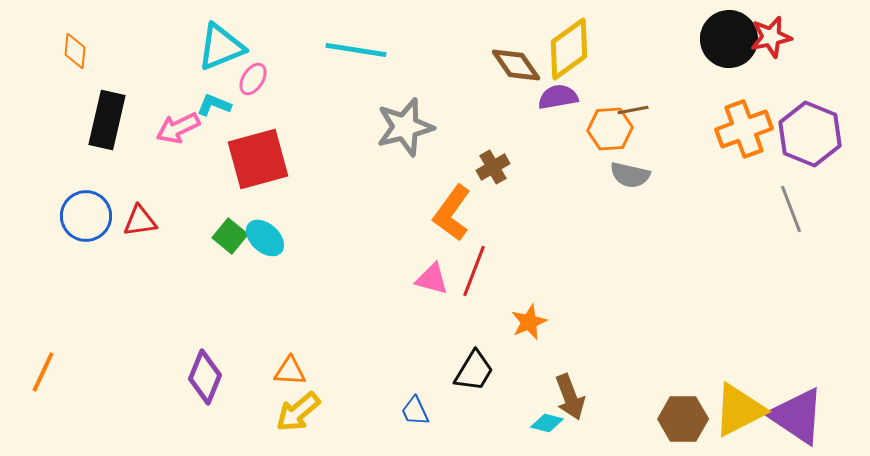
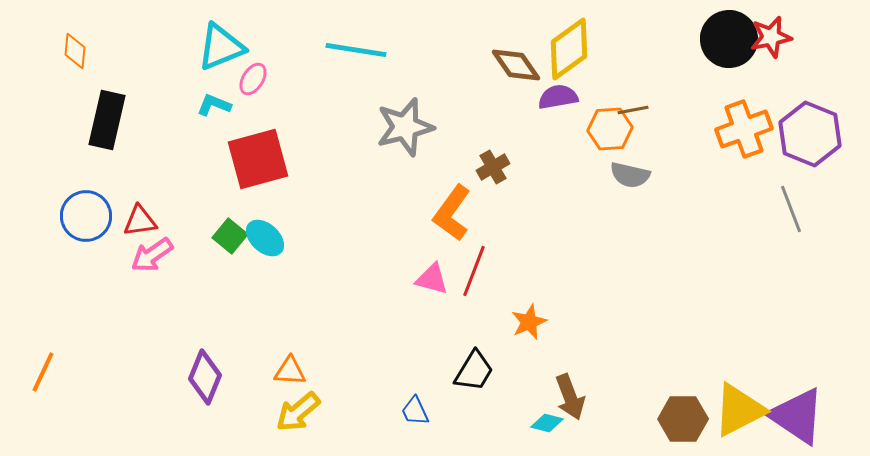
pink arrow: moved 26 px left, 127 px down; rotated 9 degrees counterclockwise
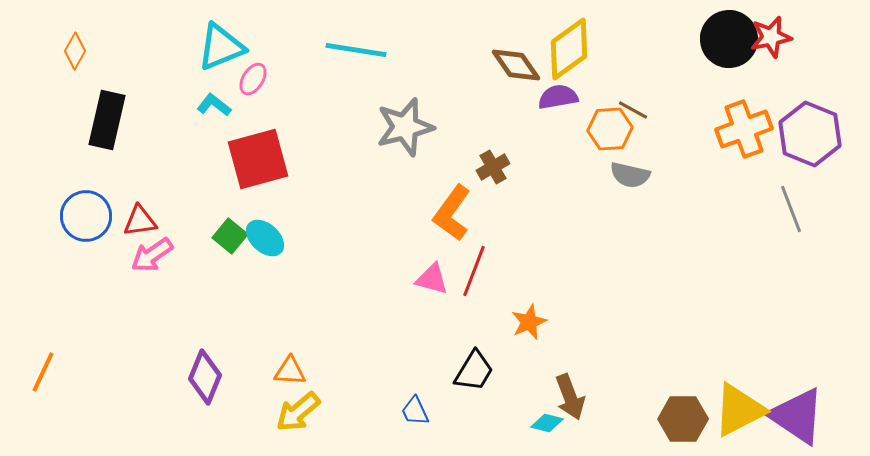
orange diamond: rotated 24 degrees clockwise
cyan L-shape: rotated 16 degrees clockwise
brown line: rotated 40 degrees clockwise
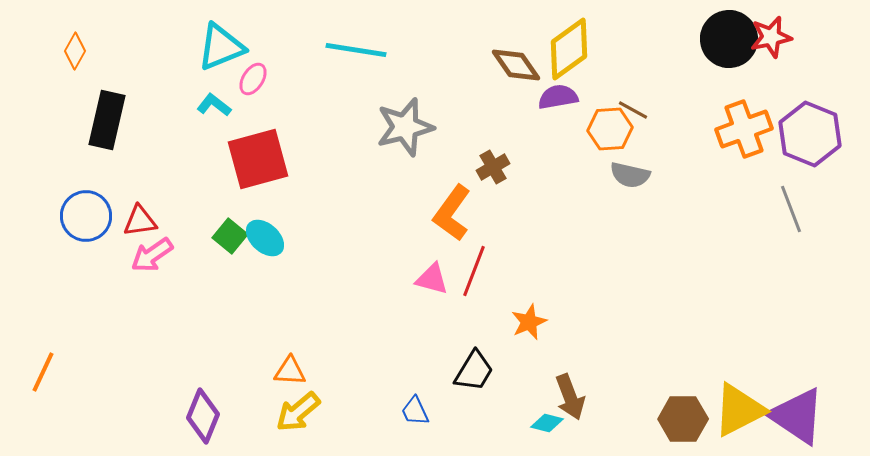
purple diamond: moved 2 px left, 39 px down
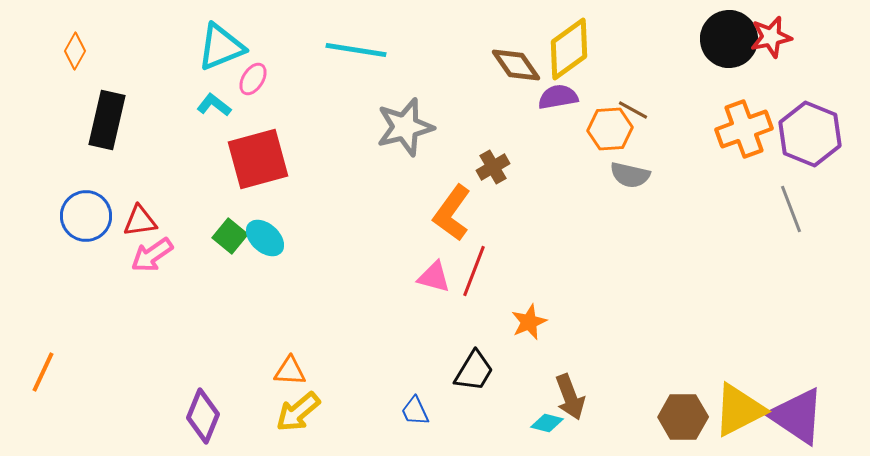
pink triangle: moved 2 px right, 2 px up
brown hexagon: moved 2 px up
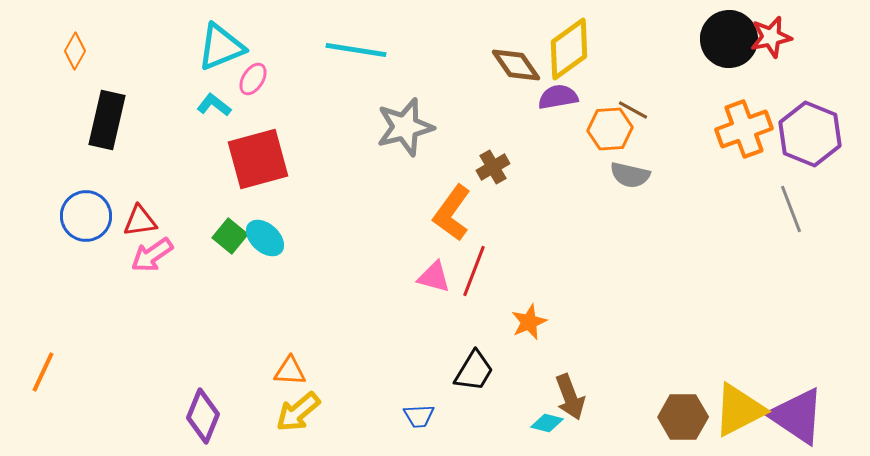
blue trapezoid: moved 4 px right, 5 px down; rotated 68 degrees counterclockwise
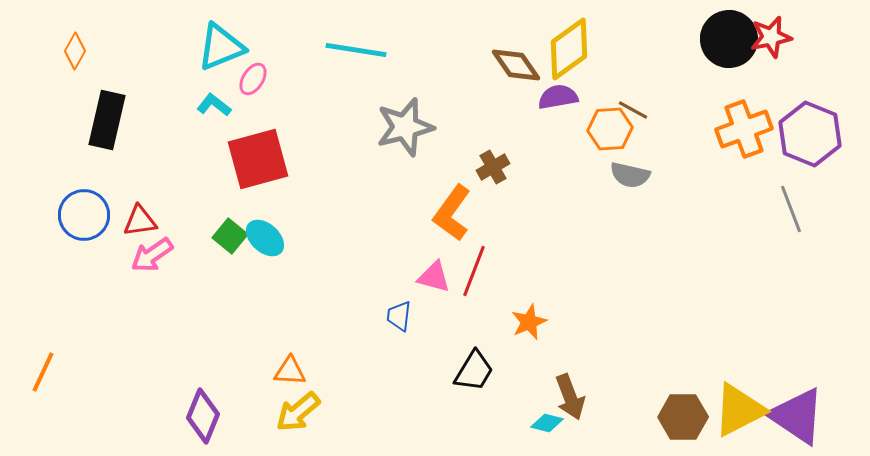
blue circle: moved 2 px left, 1 px up
blue trapezoid: moved 20 px left, 100 px up; rotated 100 degrees clockwise
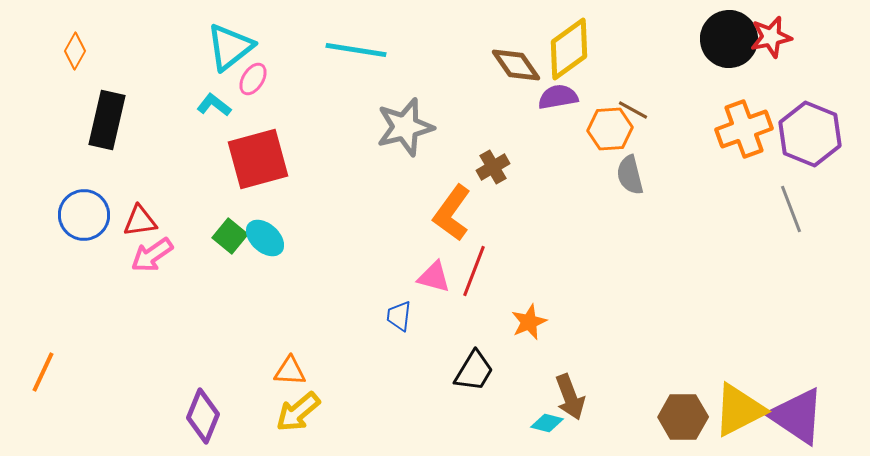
cyan triangle: moved 9 px right; rotated 16 degrees counterclockwise
gray semicircle: rotated 63 degrees clockwise
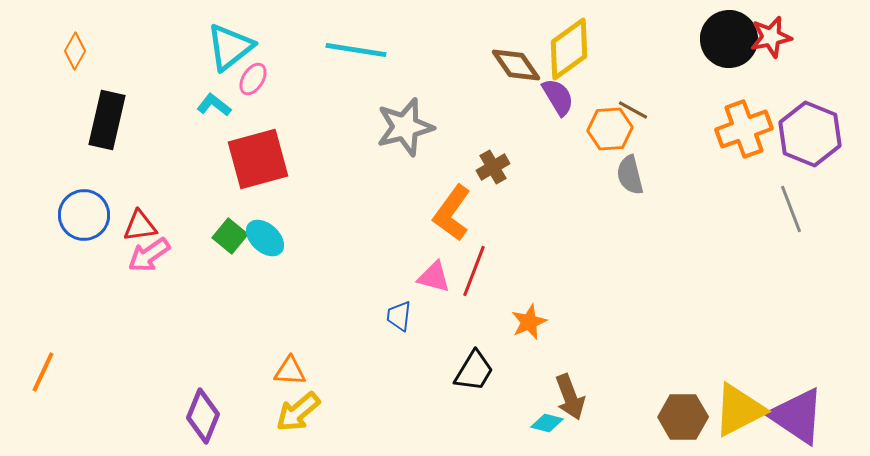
purple semicircle: rotated 69 degrees clockwise
red triangle: moved 5 px down
pink arrow: moved 3 px left
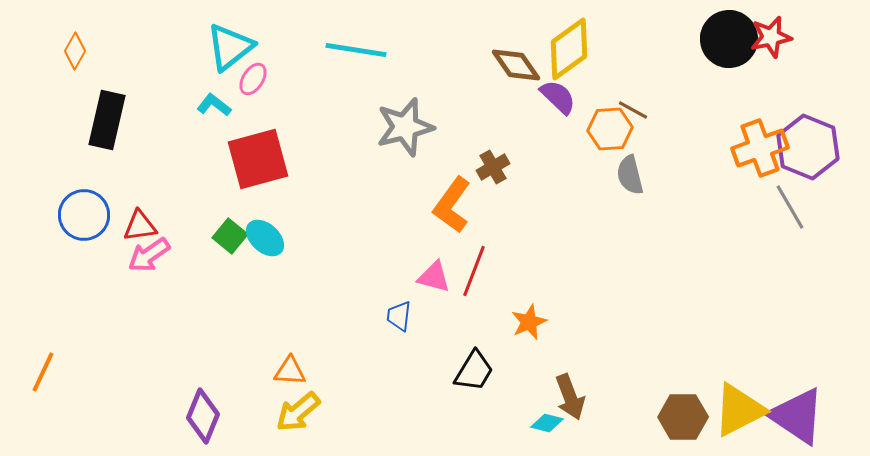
purple semicircle: rotated 15 degrees counterclockwise
orange cross: moved 16 px right, 19 px down
purple hexagon: moved 2 px left, 13 px down
gray line: moved 1 px left, 2 px up; rotated 9 degrees counterclockwise
orange L-shape: moved 8 px up
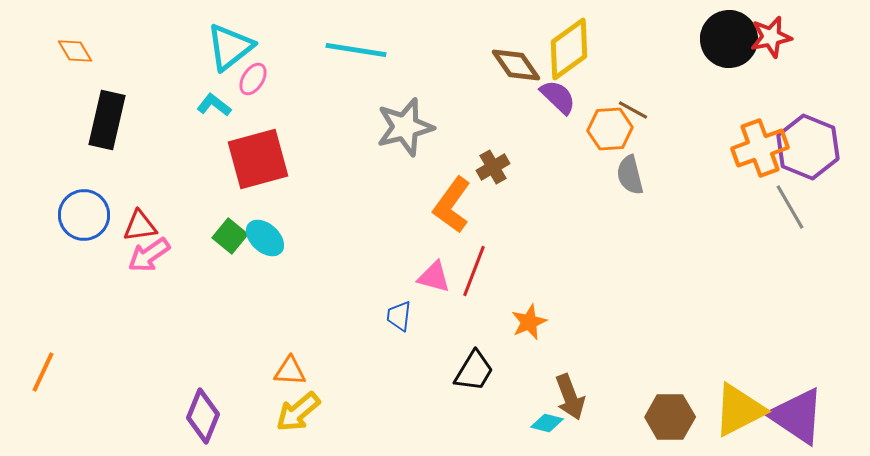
orange diamond: rotated 60 degrees counterclockwise
brown hexagon: moved 13 px left
